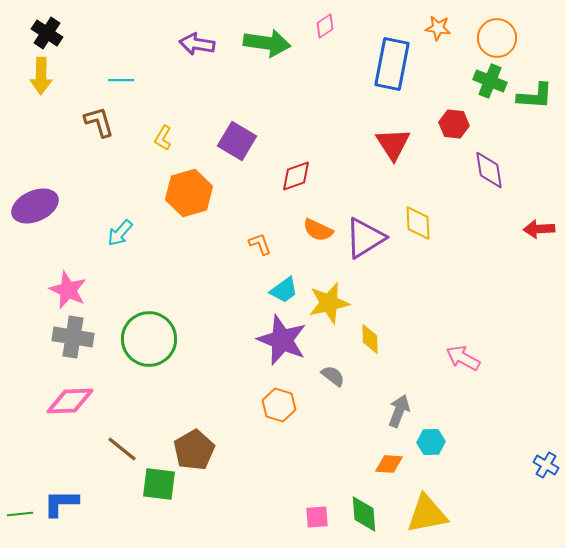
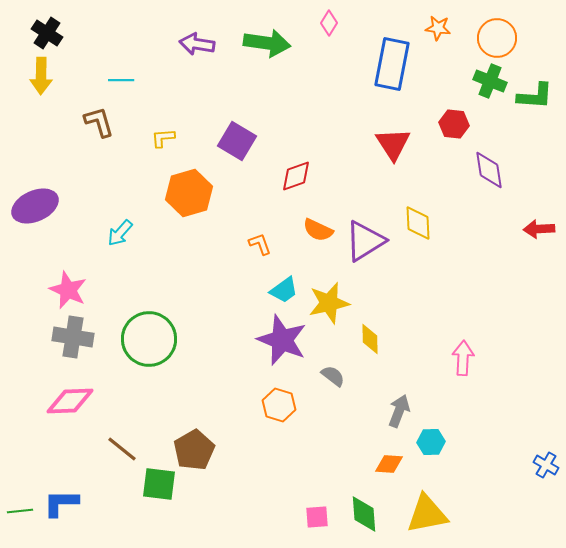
pink diamond at (325, 26): moved 4 px right, 3 px up; rotated 25 degrees counterclockwise
yellow L-shape at (163, 138): rotated 55 degrees clockwise
purple triangle at (365, 238): moved 3 px down
pink arrow at (463, 358): rotated 64 degrees clockwise
green line at (20, 514): moved 3 px up
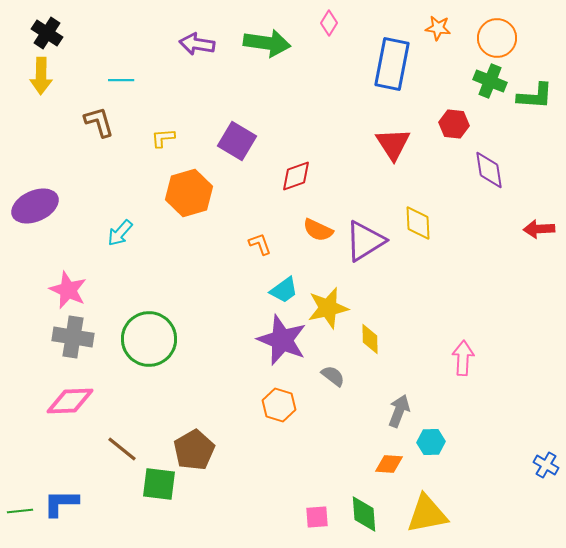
yellow star at (329, 303): moved 1 px left, 5 px down
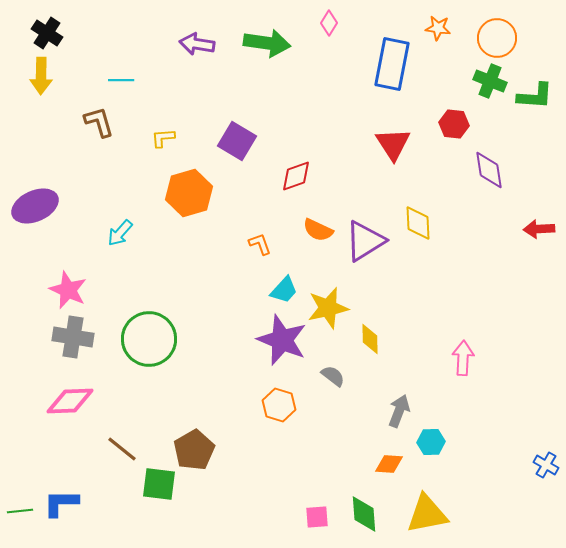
cyan trapezoid at (284, 290): rotated 12 degrees counterclockwise
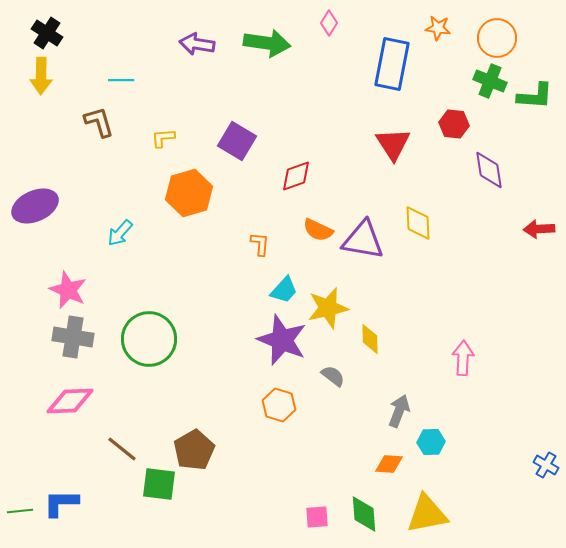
purple triangle at (365, 241): moved 2 px left, 1 px up; rotated 42 degrees clockwise
orange L-shape at (260, 244): rotated 25 degrees clockwise
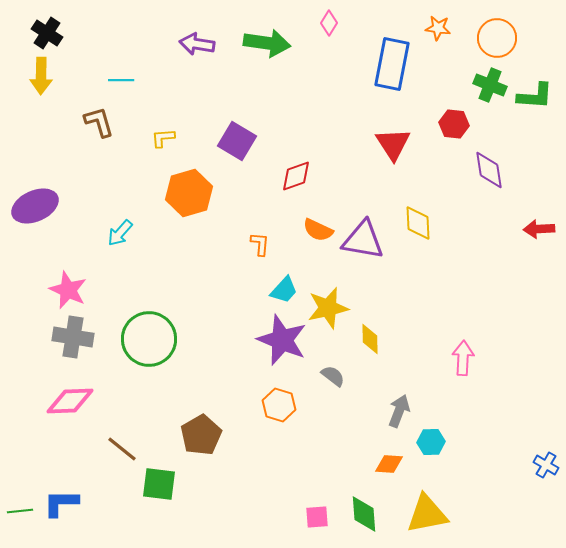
green cross at (490, 81): moved 4 px down
brown pentagon at (194, 450): moved 7 px right, 15 px up
